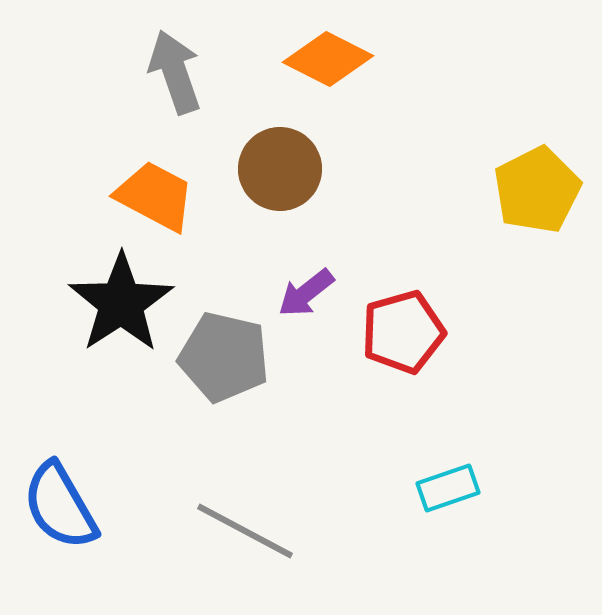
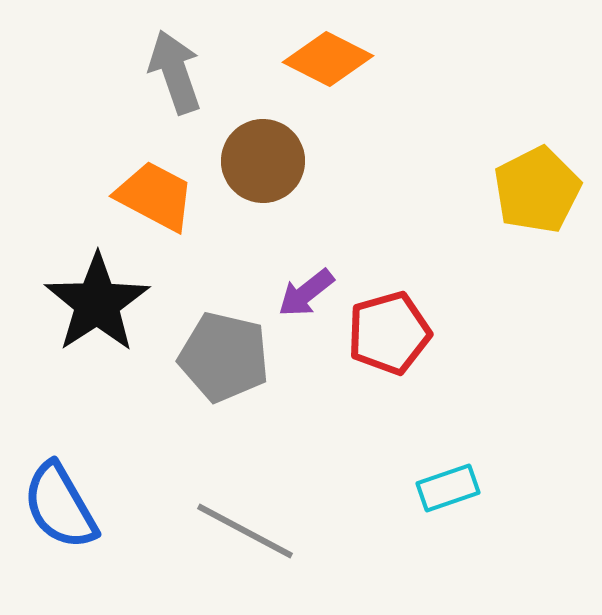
brown circle: moved 17 px left, 8 px up
black star: moved 24 px left
red pentagon: moved 14 px left, 1 px down
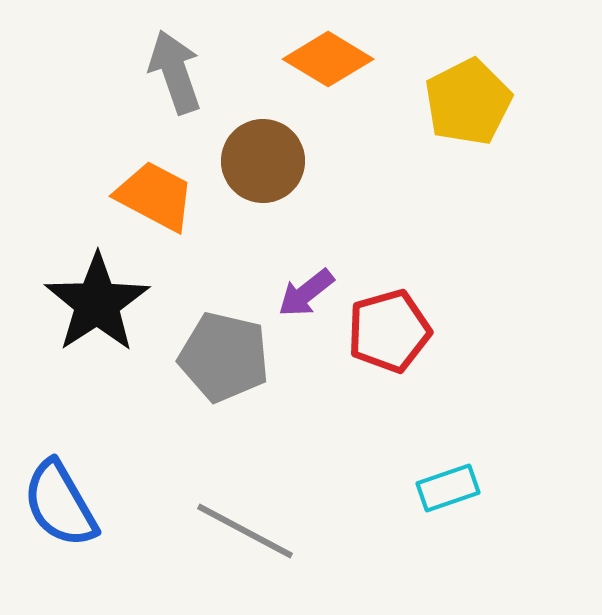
orange diamond: rotated 4 degrees clockwise
yellow pentagon: moved 69 px left, 88 px up
red pentagon: moved 2 px up
blue semicircle: moved 2 px up
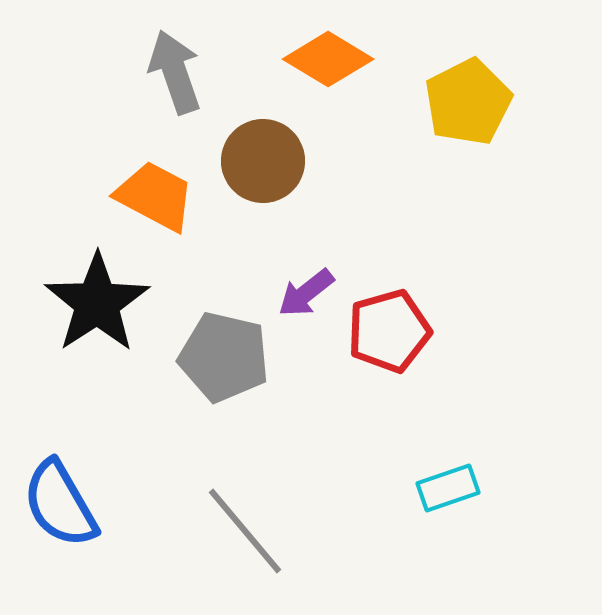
gray line: rotated 22 degrees clockwise
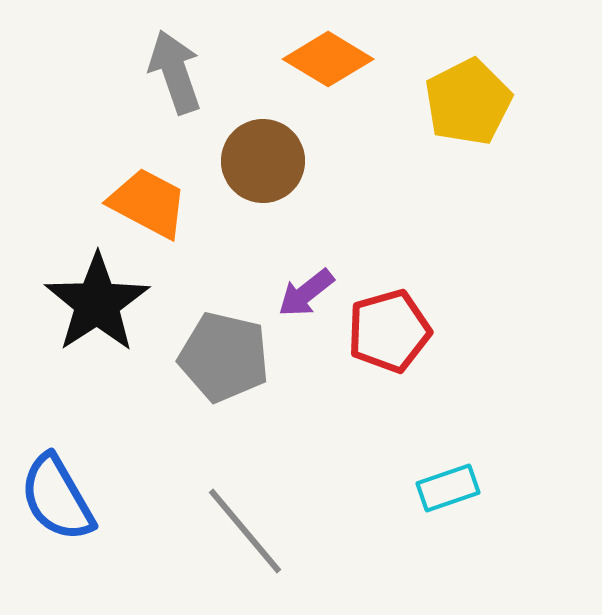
orange trapezoid: moved 7 px left, 7 px down
blue semicircle: moved 3 px left, 6 px up
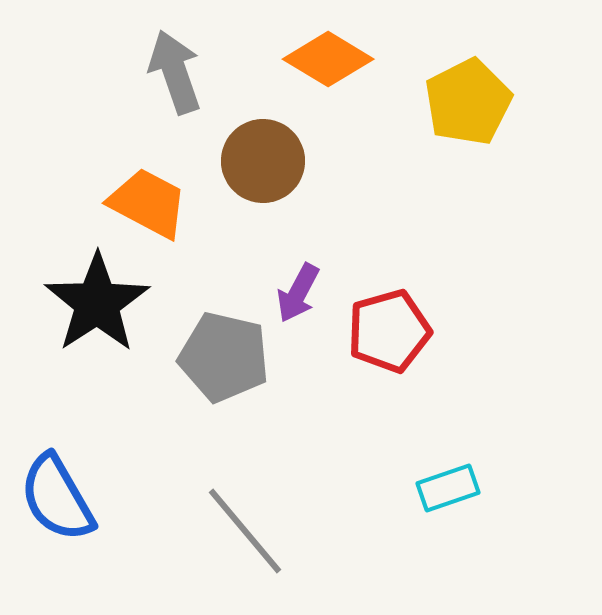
purple arrow: moved 8 px left; rotated 24 degrees counterclockwise
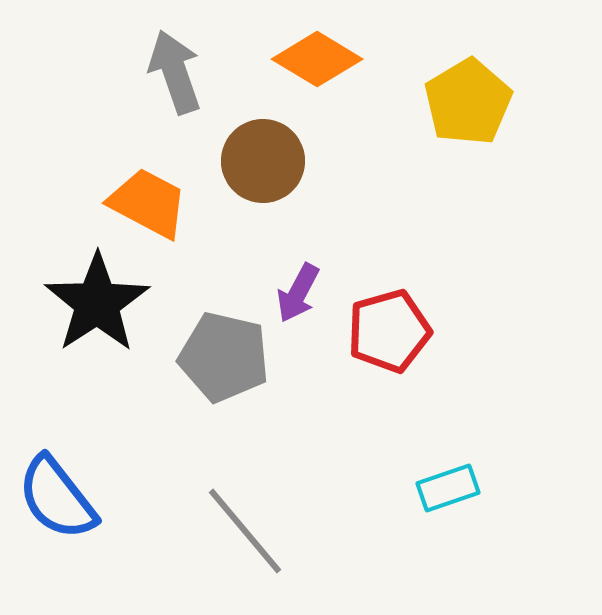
orange diamond: moved 11 px left
yellow pentagon: rotated 4 degrees counterclockwise
blue semicircle: rotated 8 degrees counterclockwise
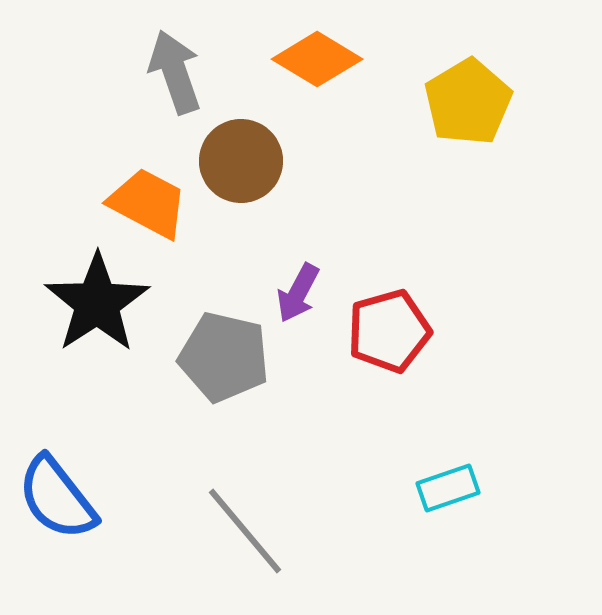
brown circle: moved 22 px left
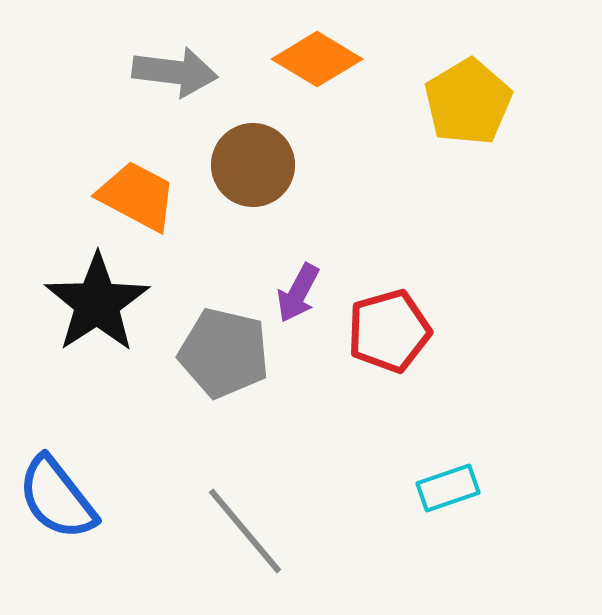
gray arrow: rotated 116 degrees clockwise
brown circle: moved 12 px right, 4 px down
orange trapezoid: moved 11 px left, 7 px up
gray pentagon: moved 4 px up
